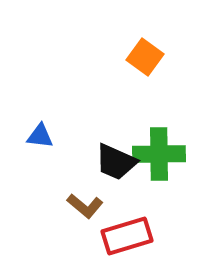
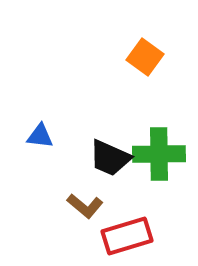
black trapezoid: moved 6 px left, 4 px up
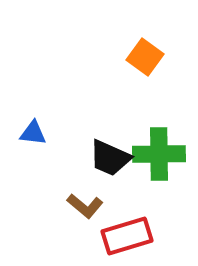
blue triangle: moved 7 px left, 3 px up
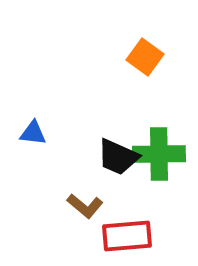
black trapezoid: moved 8 px right, 1 px up
red rectangle: rotated 12 degrees clockwise
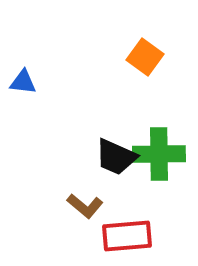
blue triangle: moved 10 px left, 51 px up
black trapezoid: moved 2 px left
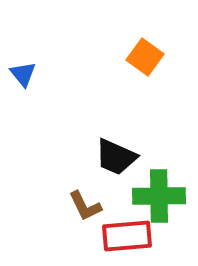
blue triangle: moved 8 px up; rotated 44 degrees clockwise
green cross: moved 42 px down
brown L-shape: rotated 24 degrees clockwise
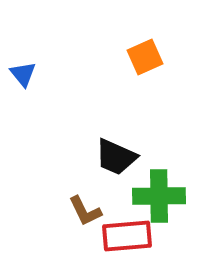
orange square: rotated 30 degrees clockwise
brown L-shape: moved 5 px down
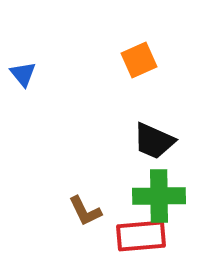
orange square: moved 6 px left, 3 px down
black trapezoid: moved 38 px right, 16 px up
red rectangle: moved 14 px right
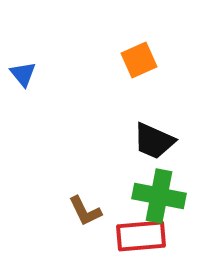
green cross: rotated 12 degrees clockwise
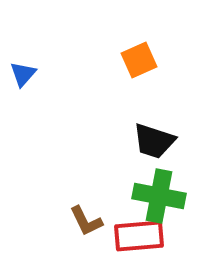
blue triangle: rotated 20 degrees clockwise
black trapezoid: rotated 6 degrees counterclockwise
brown L-shape: moved 1 px right, 10 px down
red rectangle: moved 2 px left
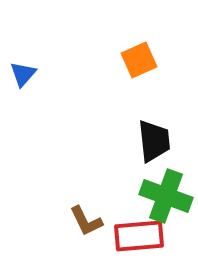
black trapezoid: rotated 114 degrees counterclockwise
green cross: moved 7 px right; rotated 9 degrees clockwise
